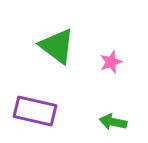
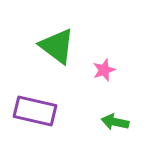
pink star: moved 7 px left, 8 px down
green arrow: moved 2 px right
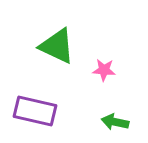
green triangle: rotated 12 degrees counterclockwise
pink star: rotated 25 degrees clockwise
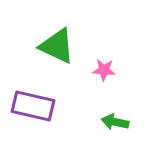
purple rectangle: moved 2 px left, 5 px up
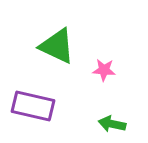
green arrow: moved 3 px left, 2 px down
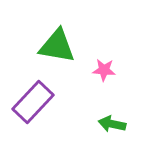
green triangle: rotated 15 degrees counterclockwise
purple rectangle: moved 4 px up; rotated 60 degrees counterclockwise
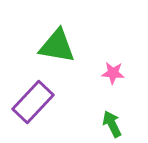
pink star: moved 9 px right, 3 px down
green arrow: rotated 52 degrees clockwise
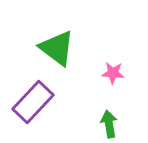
green triangle: moved 2 px down; rotated 27 degrees clockwise
green arrow: moved 3 px left; rotated 16 degrees clockwise
